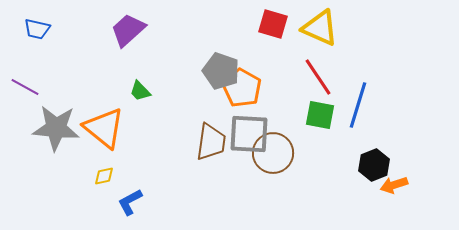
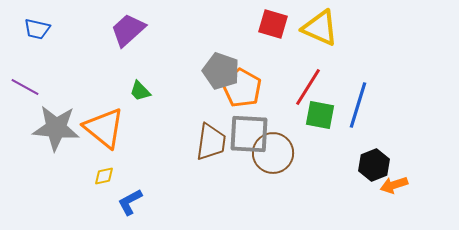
red line: moved 10 px left, 10 px down; rotated 66 degrees clockwise
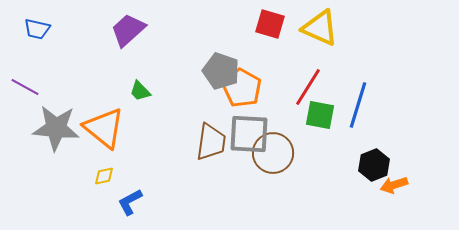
red square: moved 3 px left
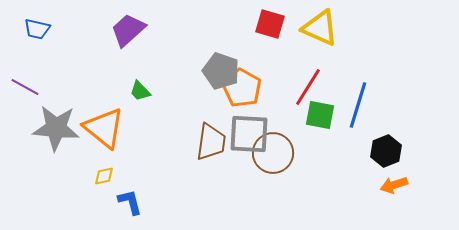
black hexagon: moved 12 px right, 14 px up
blue L-shape: rotated 104 degrees clockwise
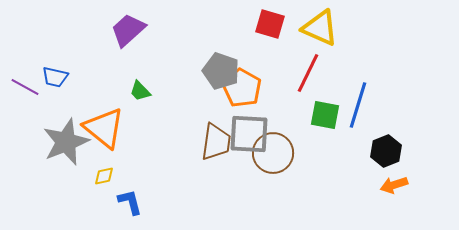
blue trapezoid: moved 18 px right, 48 px down
red line: moved 14 px up; rotated 6 degrees counterclockwise
green square: moved 5 px right
gray star: moved 10 px right, 14 px down; rotated 27 degrees counterclockwise
brown trapezoid: moved 5 px right
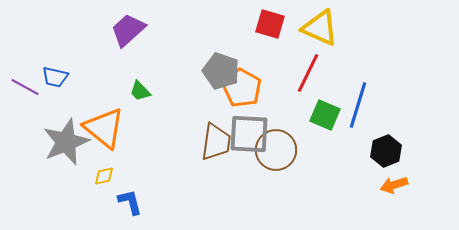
green square: rotated 12 degrees clockwise
brown circle: moved 3 px right, 3 px up
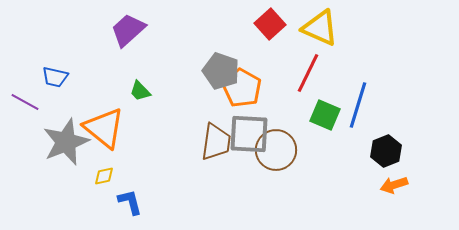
red square: rotated 32 degrees clockwise
purple line: moved 15 px down
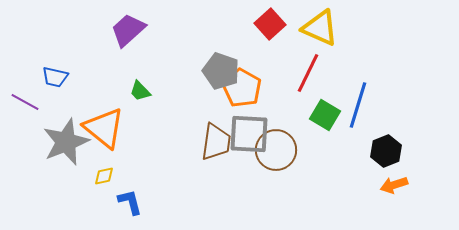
green square: rotated 8 degrees clockwise
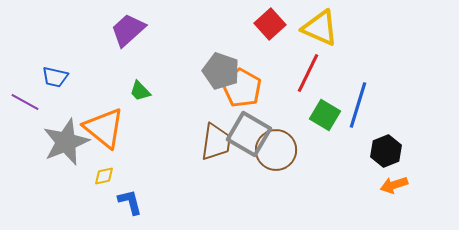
gray square: rotated 27 degrees clockwise
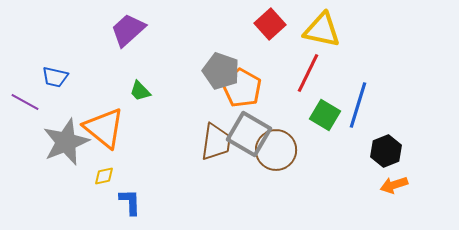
yellow triangle: moved 2 px right, 2 px down; rotated 12 degrees counterclockwise
blue L-shape: rotated 12 degrees clockwise
